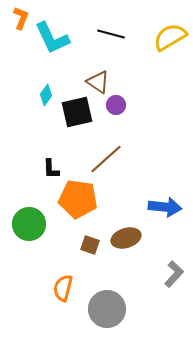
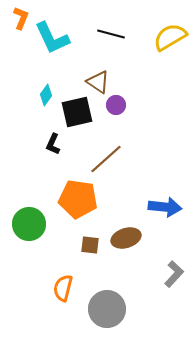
black L-shape: moved 2 px right, 25 px up; rotated 25 degrees clockwise
brown square: rotated 12 degrees counterclockwise
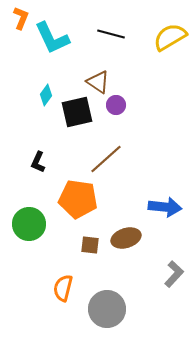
black L-shape: moved 15 px left, 18 px down
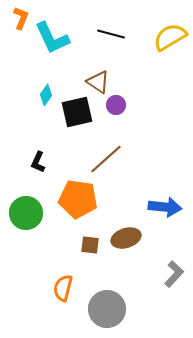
green circle: moved 3 px left, 11 px up
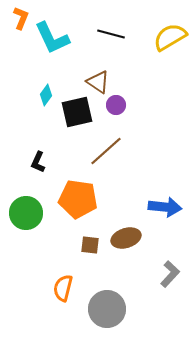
brown line: moved 8 px up
gray L-shape: moved 4 px left
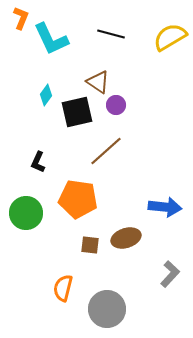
cyan L-shape: moved 1 px left, 1 px down
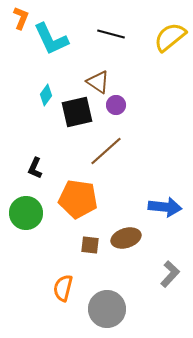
yellow semicircle: rotated 8 degrees counterclockwise
black L-shape: moved 3 px left, 6 px down
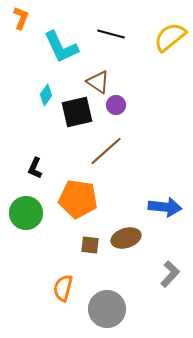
cyan L-shape: moved 10 px right, 8 px down
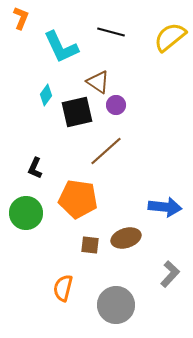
black line: moved 2 px up
gray circle: moved 9 px right, 4 px up
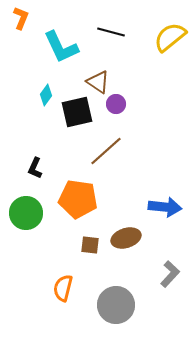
purple circle: moved 1 px up
